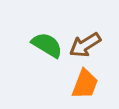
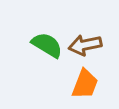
brown arrow: rotated 20 degrees clockwise
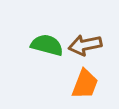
green semicircle: rotated 16 degrees counterclockwise
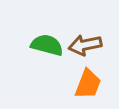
orange trapezoid: moved 3 px right
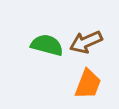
brown arrow: moved 1 px right, 3 px up; rotated 12 degrees counterclockwise
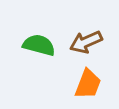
green semicircle: moved 8 px left
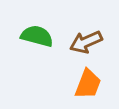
green semicircle: moved 2 px left, 9 px up
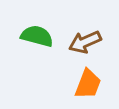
brown arrow: moved 1 px left
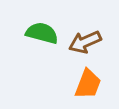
green semicircle: moved 5 px right, 3 px up
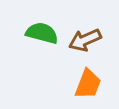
brown arrow: moved 2 px up
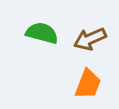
brown arrow: moved 5 px right, 1 px up
